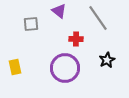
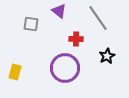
gray square: rotated 14 degrees clockwise
black star: moved 4 px up
yellow rectangle: moved 5 px down; rotated 28 degrees clockwise
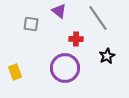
yellow rectangle: rotated 35 degrees counterclockwise
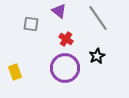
red cross: moved 10 px left; rotated 32 degrees clockwise
black star: moved 10 px left
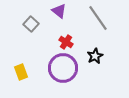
gray square: rotated 35 degrees clockwise
red cross: moved 3 px down
black star: moved 2 px left
purple circle: moved 2 px left
yellow rectangle: moved 6 px right
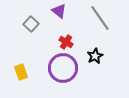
gray line: moved 2 px right
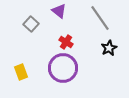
black star: moved 14 px right, 8 px up
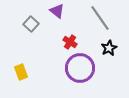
purple triangle: moved 2 px left
red cross: moved 4 px right
purple circle: moved 17 px right
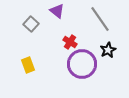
gray line: moved 1 px down
black star: moved 1 px left, 2 px down
purple circle: moved 2 px right, 4 px up
yellow rectangle: moved 7 px right, 7 px up
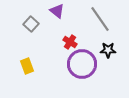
black star: rotated 28 degrees clockwise
yellow rectangle: moved 1 px left, 1 px down
